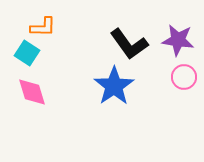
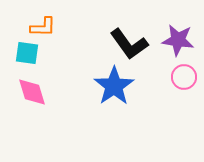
cyan square: rotated 25 degrees counterclockwise
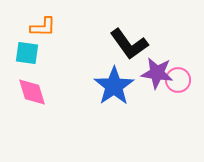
purple star: moved 21 px left, 33 px down
pink circle: moved 6 px left, 3 px down
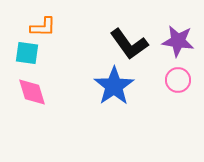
purple star: moved 21 px right, 32 px up
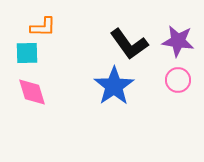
cyan square: rotated 10 degrees counterclockwise
